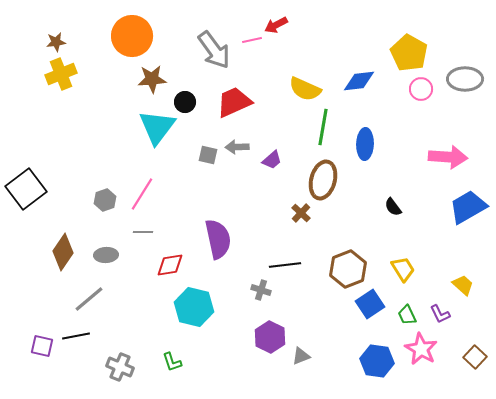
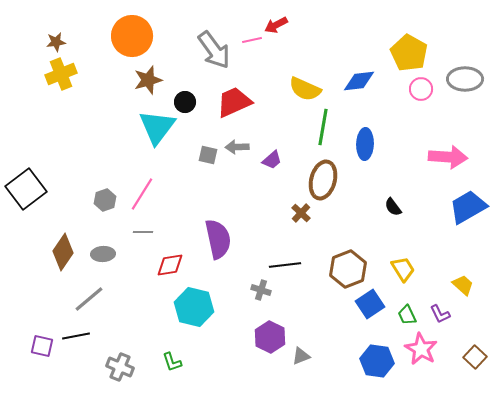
brown star at (152, 79): moved 4 px left, 1 px down; rotated 12 degrees counterclockwise
gray ellipse at (106, 255): moved 3 px left, 1 px up
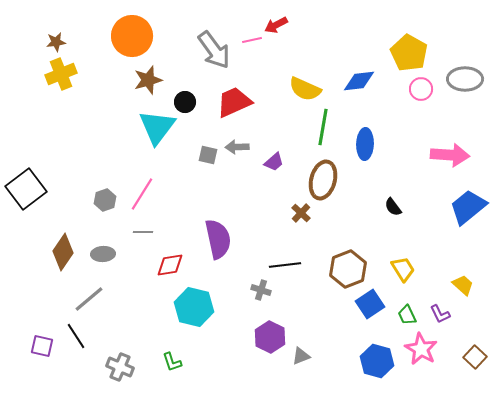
pink arrow at (448, 157): moved 2 px right, 2 px up
purple trapezoid at (272, 160): moved 2 px right, 2 px down
blue trapezoid at (468, 207): rotated 9 degrees counterclockwise
black line at (76, 336): rotated 68 degrees clockwise
blue hexagon at (377, 361): rotated 8 degrees clockwise
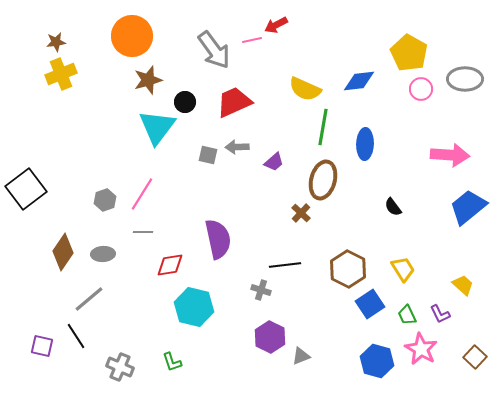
brown hexagon at (348, 269): rotated 12 degrees counterclockwise
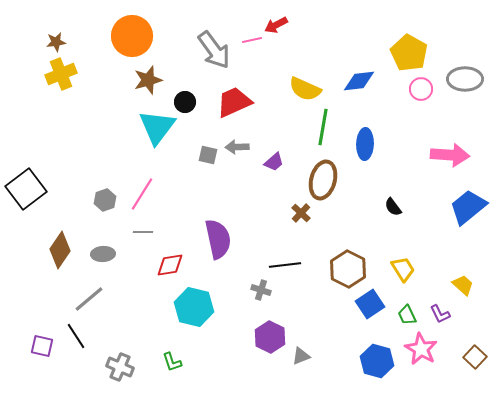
brown diamond at (63, 252): moved 3 px left, 2 px up
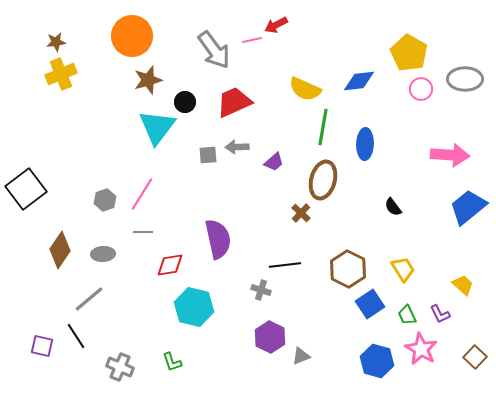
gray square at (208, 155): rotated 18 degrees counterclockwise
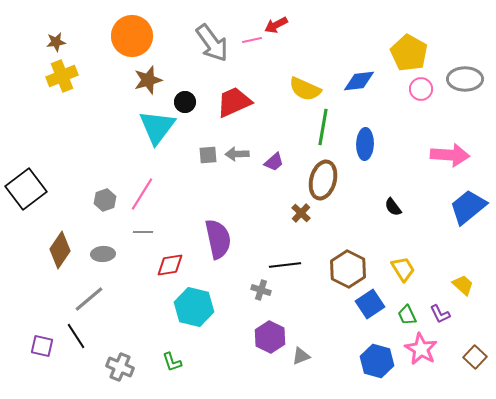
gray arrow at (214, 50): moved 2 px left, 7 px up
yellow cross at (61, 74): moved 1 px right, 2 px down
gray arrow at (237, 147): moved 7 px down
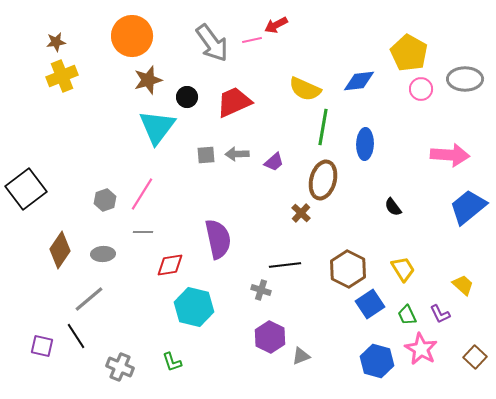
black circle at (185, 102): moved 2 px right, 5 px up
gray square at (208, 155): moved 2 px left
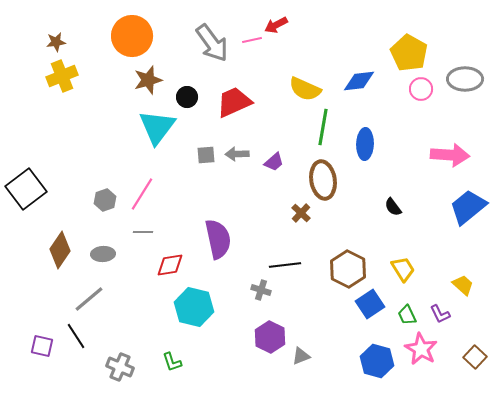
brown ellipse at (323, 180): rotated 24 degrees counterclockwise
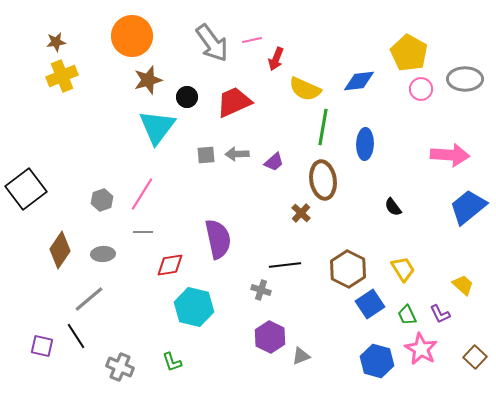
red arrow at (276, 25): moved 34 px down; rotated 40 degrees counterclockwise
gray hexagon at (105, 200): moved 3 px left
